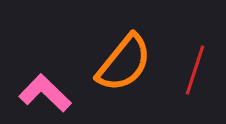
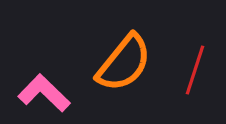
pink L-shape: moved 1 px left
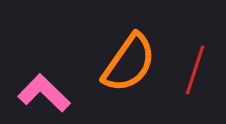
orange semicircle: moved 5 px right; rotated 4 degrees counterclockwise
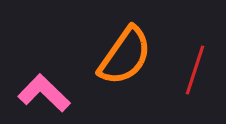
orange semicircle: moved 4 px left, 7 px up
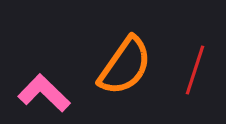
orange semicircle: moved 10 px down
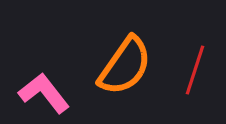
pink L-shape: rotated 8 degrees clockwise
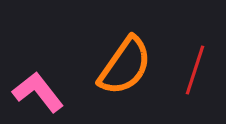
pink L-shape: moved 6 px left, 1 px up
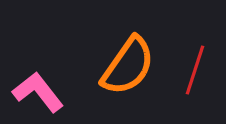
orange semicircle: moved 3 px right
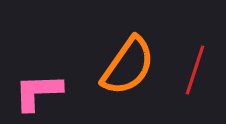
pink L-shape: rotated 54 degrees counterclockwise
